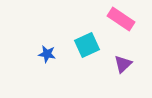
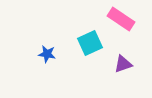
cyan square: moved 3 px right, 2 px up
purple triangle: rotated 24 degrees clockwise
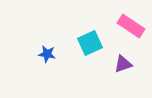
pink rectangle: moved 10 px right, 7 px down
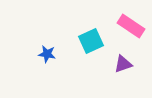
cyan square: moved 1 px right, 2 px up
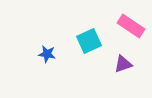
cyan square: moved 2 px left
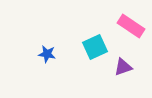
cyan square: moved 6 px right, 6 px down
purple triangle: moved 3 px down
